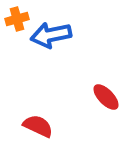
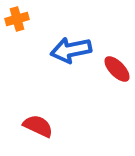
blue arrow: moved 20 px right, 15 px down
red ellipse: moved 11 px right, 28 px up
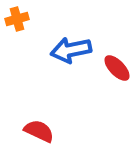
red ellipse: moved 1 px up
red semicircle: moved 1 px right, 5 px down
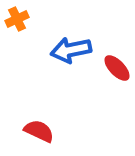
orange cross: rotated 10 degrees counterclockwise
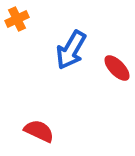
blue arrow: rotated 48 degrees counterclockwise
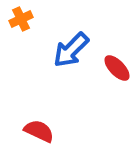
orange cross: moved 4 px right
blue arrow: rotated 15 degrees clockwise
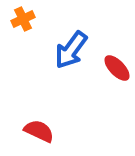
orange cross: moved 2 px right
blue arrow: rotated 9 degrees counterclockwise
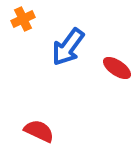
blue arrow: moved 3 px left, 3 px up
red ellipse: rotated 12 degrees counterclockwise
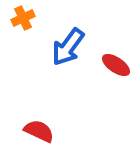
orange cross: moved 1 px up
red ellipse: moved 1 px left, 3 px up
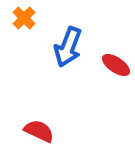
orange cross: moved 1 px right; rotated 20 degrees counterclockwise
blue arrow: rotated 15 degrees counterclockwise
